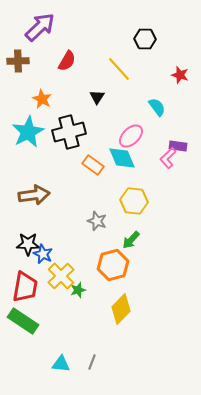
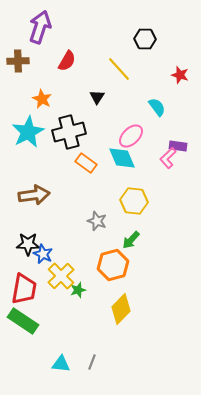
purple arrow: rotated 28 degrees counterclockwise
orange rectangle: moved 7 px left, 2 px up
red trapezoid: moved 1 px left, 2 px down
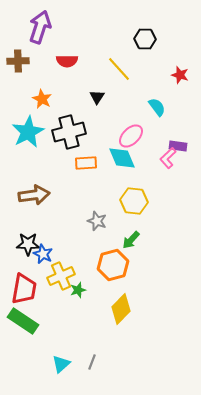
red semicircle: rotated 60 degrees clockwise
orange rectangle: rotated 40 degrees counterclockwise
yellow cross: rotated 20 degrees clockwise
cyan triangle: rotated 48 degrees counterclockwise
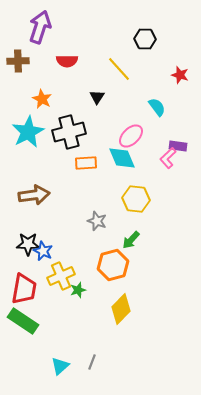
yellow hexagon: moved 2 px right, 2 px up
blue star: moved 3 px up
cyan triangle: moved 1 px left, 2 px down
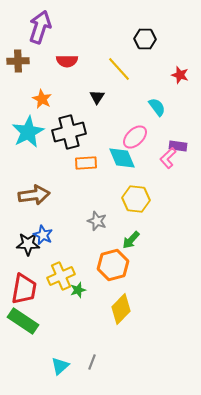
pink ellipse: moved 4 px right, 1 px down
blue star: moved 16 px up
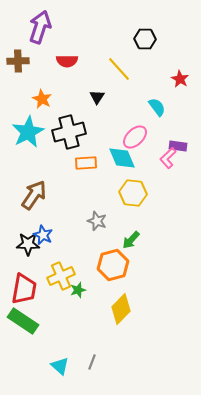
red star: moved 4 px down; rotated 12 degrees clockwise
brown arrow: rotated 48 degrees counterclockwise
yellow hexagon: moved 3 px left, 6 px up
cyan triangle: rotated 36 degrees counterclockwise
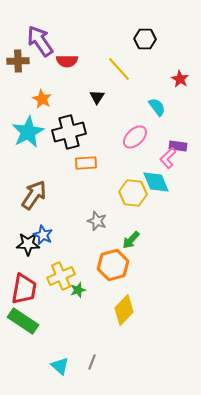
purple arrow: moved 14 px down; rotated 52 degrees counterclockwise
cyan diamond: moved 34 px right, 24 px down
yellow diamond: moved 3 px right, 1 px down
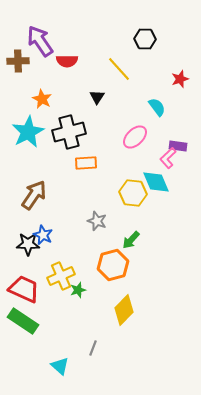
red star: rotated 24 degrees clockwise
red trapezoid: rotated 76 degrees counterclockwise
gray line: moved 1 px right, 14 px up
